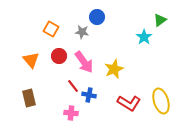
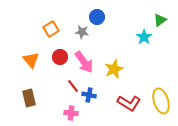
orange square: rotated 28 degrees clockwise
red circle: moved 1 px right, 1 px down
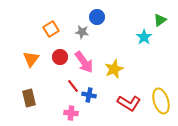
orange triangle: moved 1 px up; rotated 18 degrees clockwise
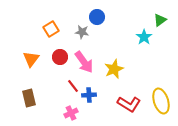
blue cross: rotated 16 degrees counterclockwise
red L-shape: moved 1 px down
pink cross: rotated 32 degrees counterclockwise
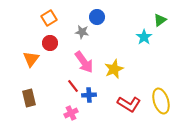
orange square: moved 2 px left, 11 px up
red circle: moved 10 px left, 14 px up
